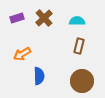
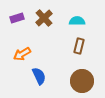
blue semicircle: rotated 24 degrees counterclockwise
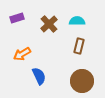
brown cross: moved 5 px right, 6 px down
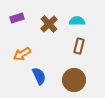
brown circle: moved 8 px left, 1 px up
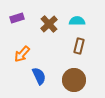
orange arrow: rotated 18 degrees counterclockwise
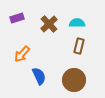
cyan semicircle: moved 2 px down
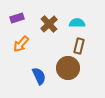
orange arrow: moved 1 px left, 10 px up
brown circle: moved 6 px left, 12 px up
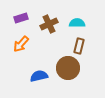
purple rectangle: moved 4 px right
brown cross: rotated 18 degrees clockwise
blue semicircle: rotated 78 degrees counterclockwise
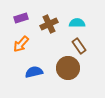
brown rectangle: rotated 49 degrees counterclockwise
blue semicircle: moved 5 px left, 4 px up
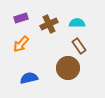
blue semicircle: moved 5 px left, 6 px down
